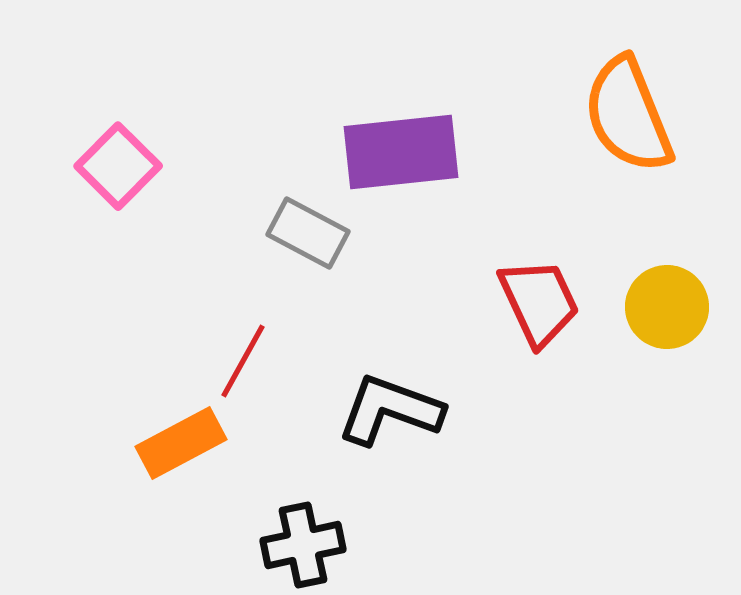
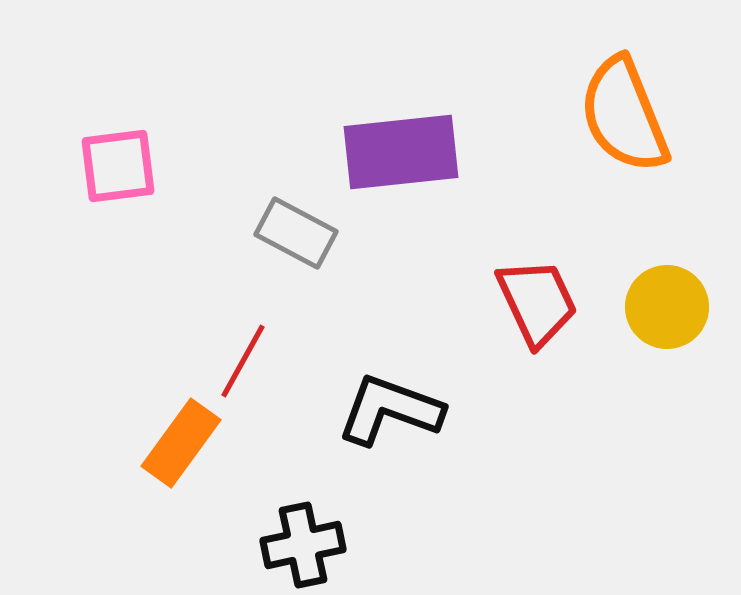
orange semicircle: moved 4 px left
pink square: rotated 38 degrees clockwise
gray rectangle: moved 12 px left
red trapezoid: moved 2 px left
orange rectangle: rotated 26 degrees counterclockwise
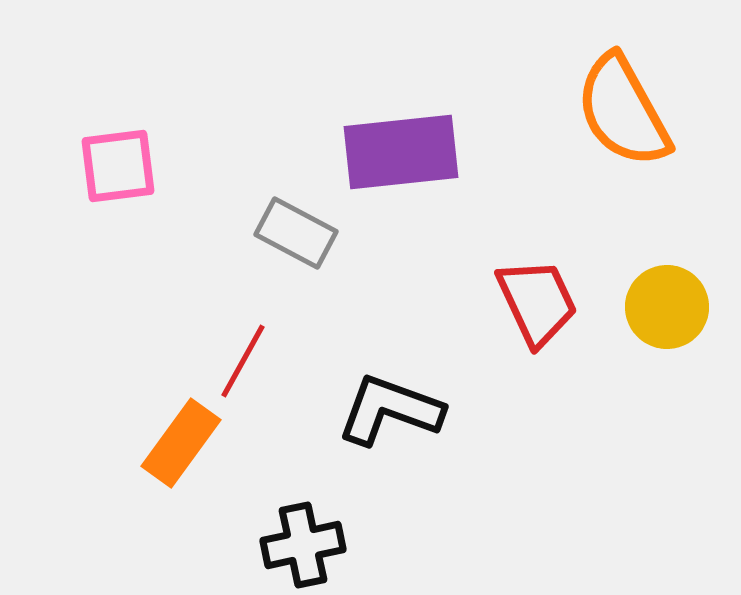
orange semicircle: moved 1 px left, 4 px up; rotated 7 degrees counterclockwise
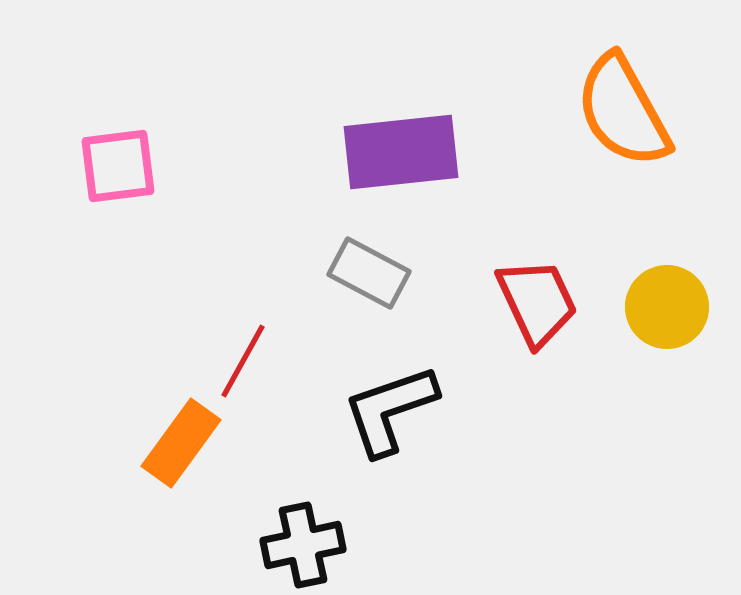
gray rectangle: moved 73 px right, 40 px down
black L-shape: rotated 39 degrees counterclockwise
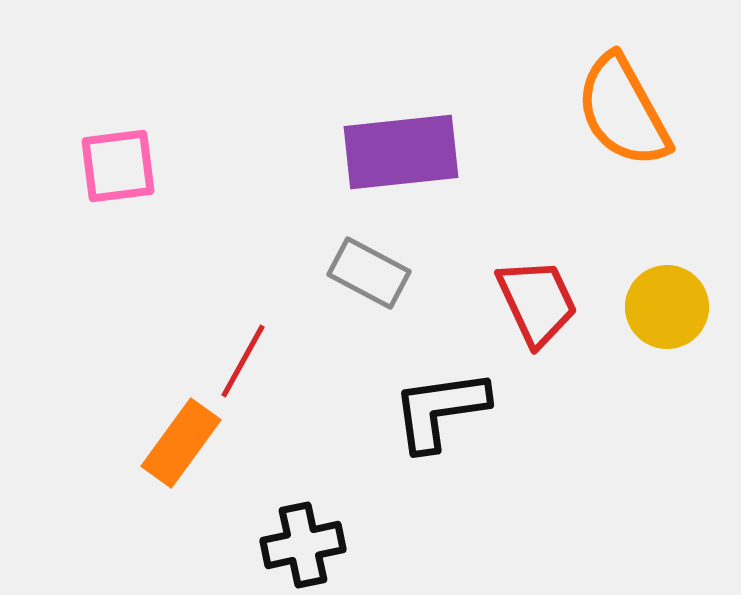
black L-shape: moved 50 px right; rotated 11 degrees clockwise
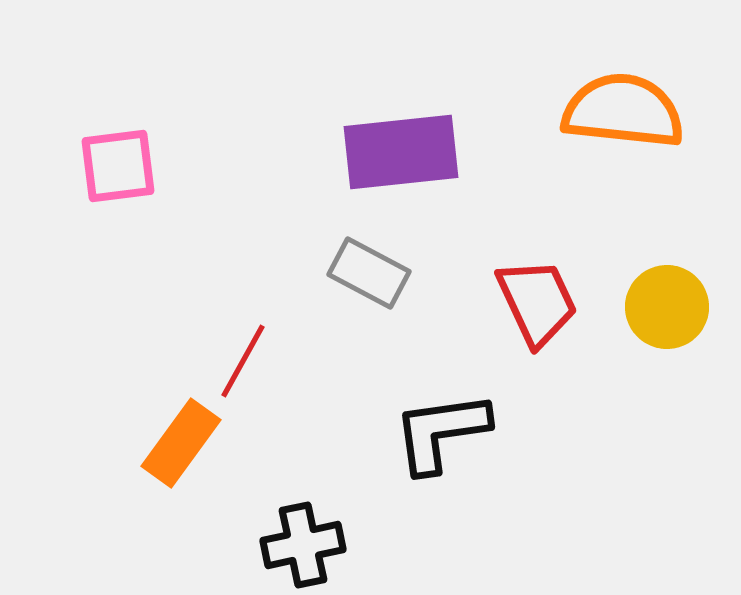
orange semicircle: rotated 125 degrees clockwise
black L-shape: moved 1 px right, 22 px down
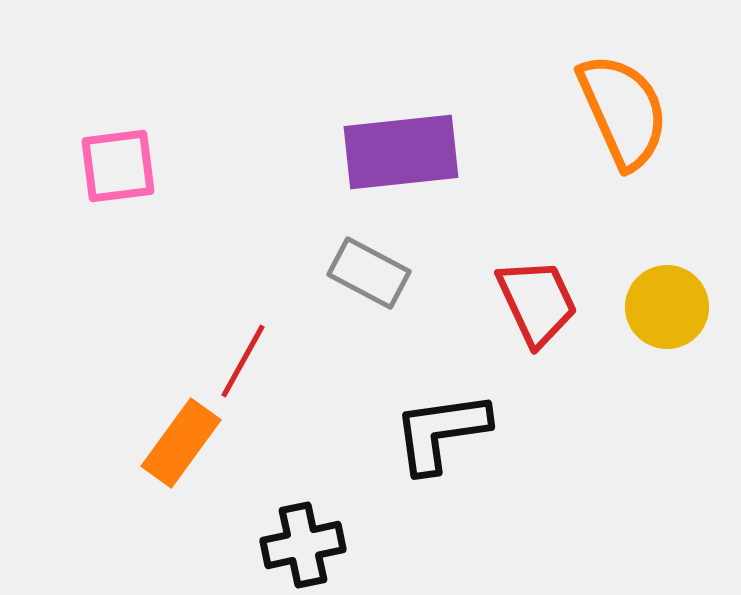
orange semicircle: rotated 60 degrees clockwise
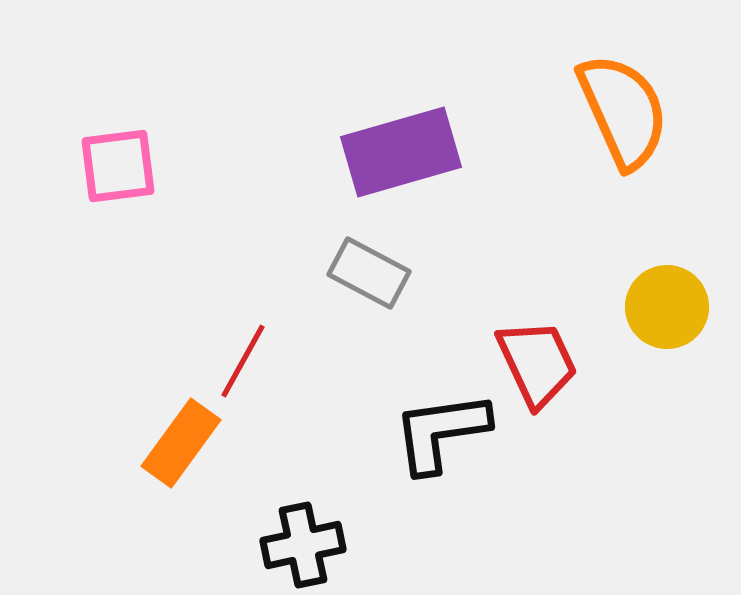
purple rectangle: rotated 10 degrees counterclockwise
red trapezoid: moved 61 px down
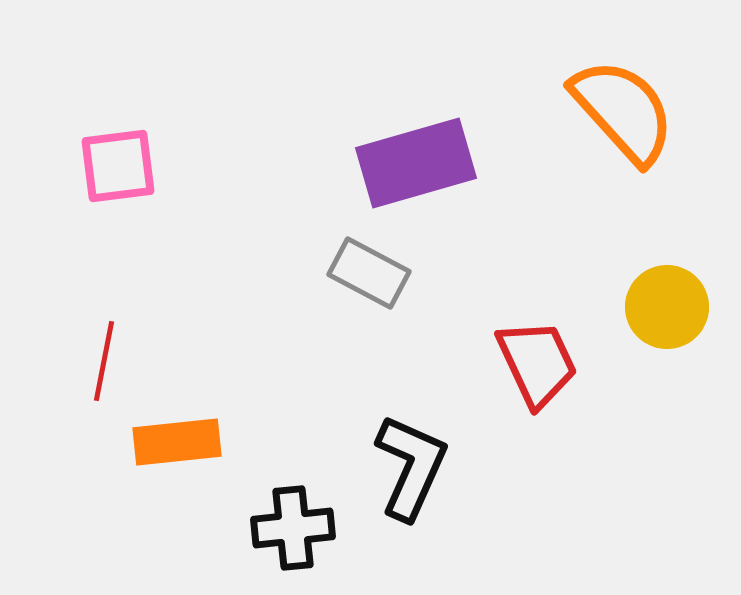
orange semicircle: rotated 18 degrees counterclockwise
purple rectangle: moved 15 px right, 11 px down
red line: moved 139 px left; rotated 18 degrees counterclockwise
black L-shape: moved 30 px left, 35 px down; rotated 122 degrees clockwise
orange rectangle: moved 4 px left, 1 px up; rotated 48 degrees clockwise
black cross: moved 10 px left, 17 px up; rotated 6 degrees clockwise
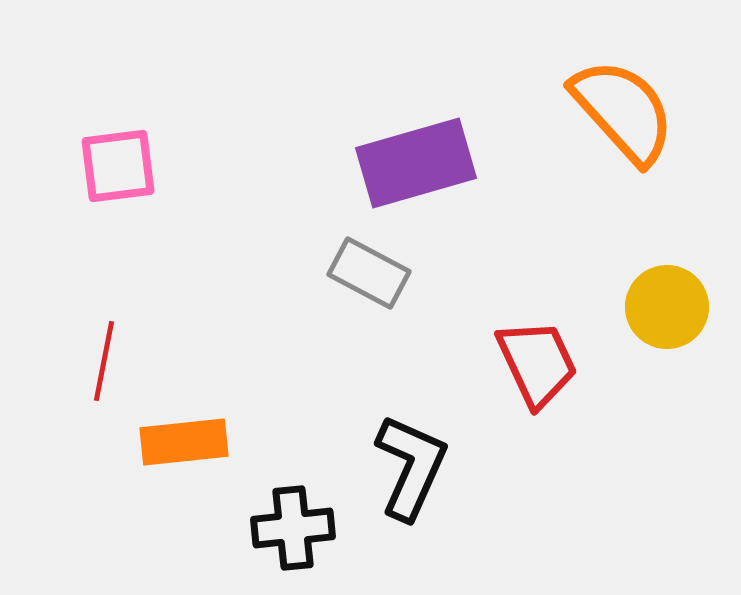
orange rectangle: moved 7 px right
